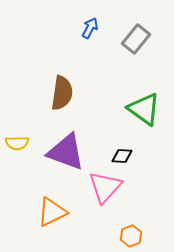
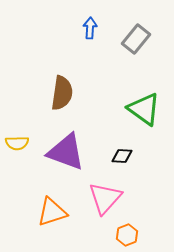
blue arrow: rotated 25 degrees counterclockwise
pink triangle: moved 11 px down
orange triangle: rotated 8 degrees clockwise
orange hexagon: moved 4 px left, 1 px up
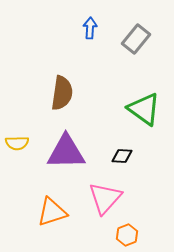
purple triangle: rotated 21 degrees counterclockwise
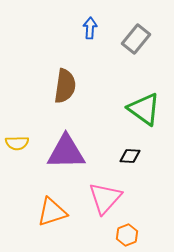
brown semicircle: moved 3 px right, 7 px up
black diamond: moved 8 px right
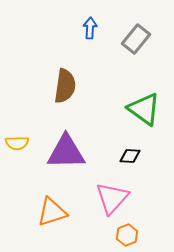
pink triangle: moved 7 px right
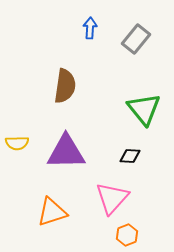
green triangle: rotated 15 degrees clockwise
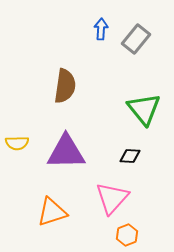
blue arrow: moved 11 px right, 1 px down
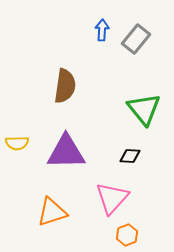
blue arrow: moved 1 px right, 1 px down
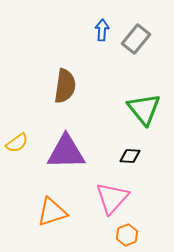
yellow semicircle: rotated 35 degrees counterclockwise
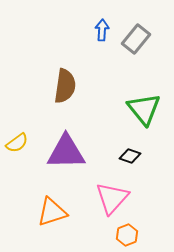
black diamond: rotated 15 degrees clockwise
